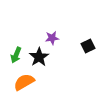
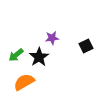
black square: moved 2 px left
green arrow: rotated 28 degrees clockwise
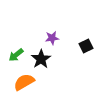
black star: moved 2 px right, 2 px down
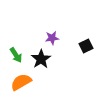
green arrow: rotated 84 degrees counterclockwise
orange semicircle: moved 3 px left
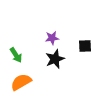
black square: moved 1 px left; rotated 24 degrees clockwise
black star: moved 14 px right; rotated 12 degrees clockwise
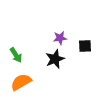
purple star: moved 8 px right
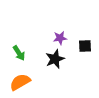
green arrow: moved 3 px right, 2 px up
orange semicircle: moved 1 px left
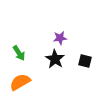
black square: moved 15 px down; rotated 16 degrees clockwise
black star: rotated 18 degrees counterclockwise
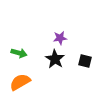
green arrow: rotated 42 degrees counterclockwise
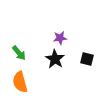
green arrow: rotated 35 degrees clockwise
black square: moved 2 px right, 2 px up
orange semicircle: rotated 75 degrees counterclockwise
